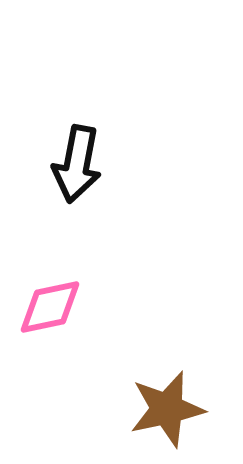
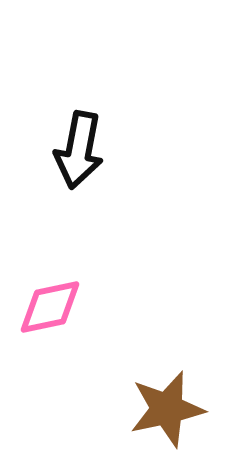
black arrow: moved 2 px right, 14 px up
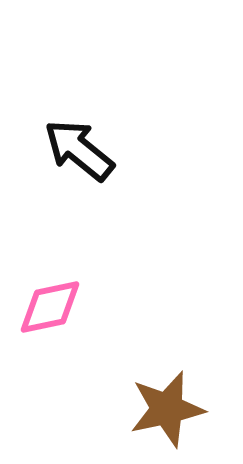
black arrow: rotated 118 degrees clockwise
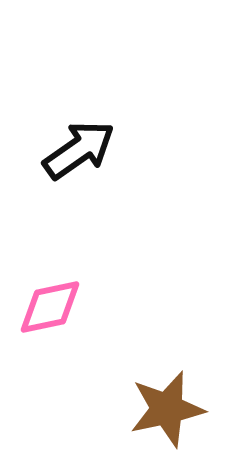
black arrow: rotated 106 degrees clockwise
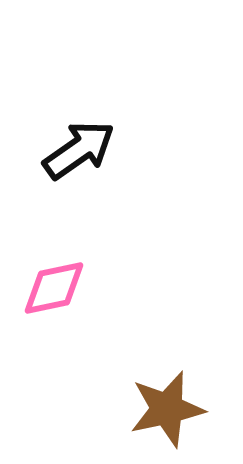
pink diamond: moved 4 px right, 19 px up
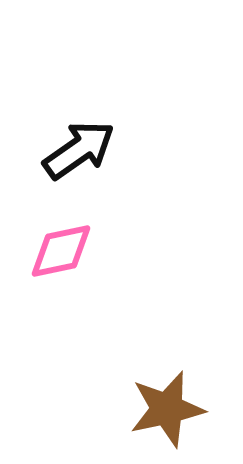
pink diamond: moved 7 px right, 37 px up
